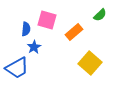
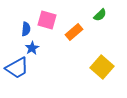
blue star: moved 2 px left, 1 px down
yellow square: moved 12 px right, 4 px down
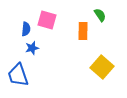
green semicircle: rotated 80 degrees counterclockwise
orange rectangle: moved 9 px right, 1 px up; rotated 48 degrees counterclockwise
blue star: rotated 16 degrees clockwise
blue trapezoid: moved 1 px right, 7 px down; rotated 100 degrees clockwise
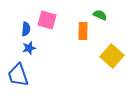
green semicircle: rotated 32 degrees counterclockwise
blue star: moved 3 px left
yellow square: moved 10 px right, 11 px up
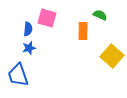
pink square: moved 2 px up
blue semicircle: moved 2 px right
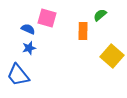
green semicircle: rotated 64 degrees counterclockwise
blue semicircle: rotated 72 degrees counterclockwise
blue trapezoid: rotated 20 degrees counterclockwise
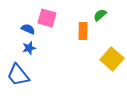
yellow square: moved 3 px down
